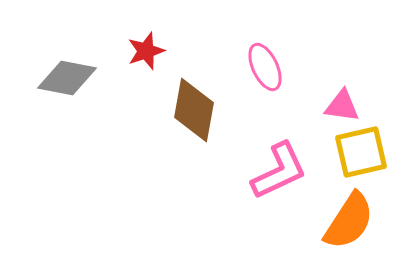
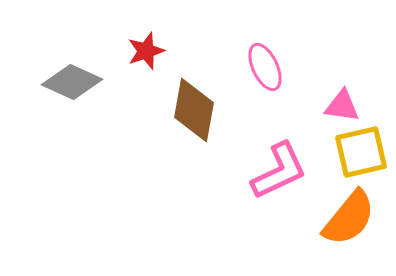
gray diamond: moved 5 px right, 4 px down; rotated 14 degrees clockwise
orange semicircle: moved 3 px up; rotated 6 degrees clockwise
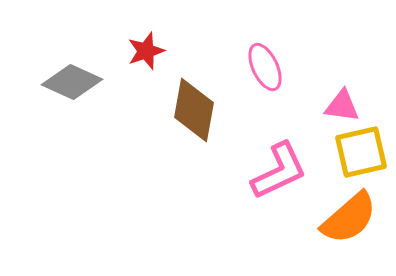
orange semicircle: rotated 10 degrees clockwise
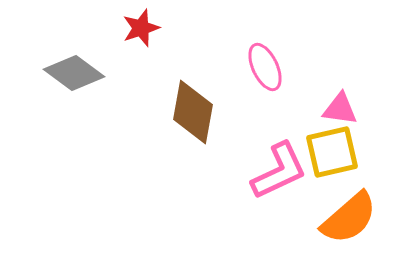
red star: moved 5 px left, 23 px up
gray diamond: moved 2 px right, 9 px up; rotated 12 degrees clockwise
pink triangle: moved 2 px left, 3 px down
brown diamond: moved 1 px left, 2 px down
yellow square: moved 29 px left
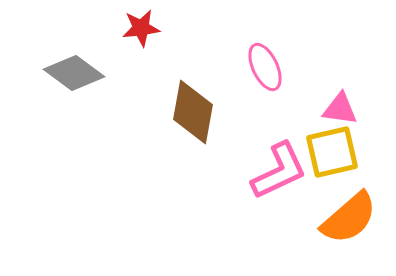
red star: rotated 12 degrees clockwise
